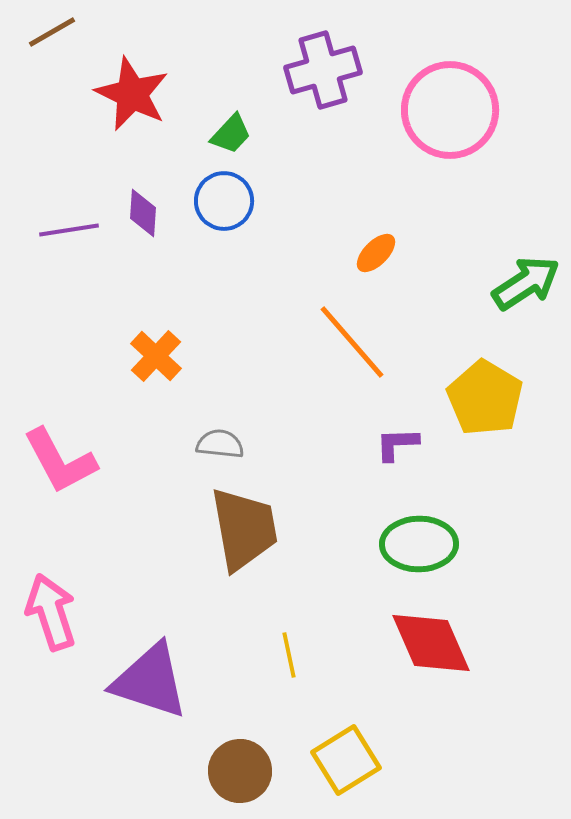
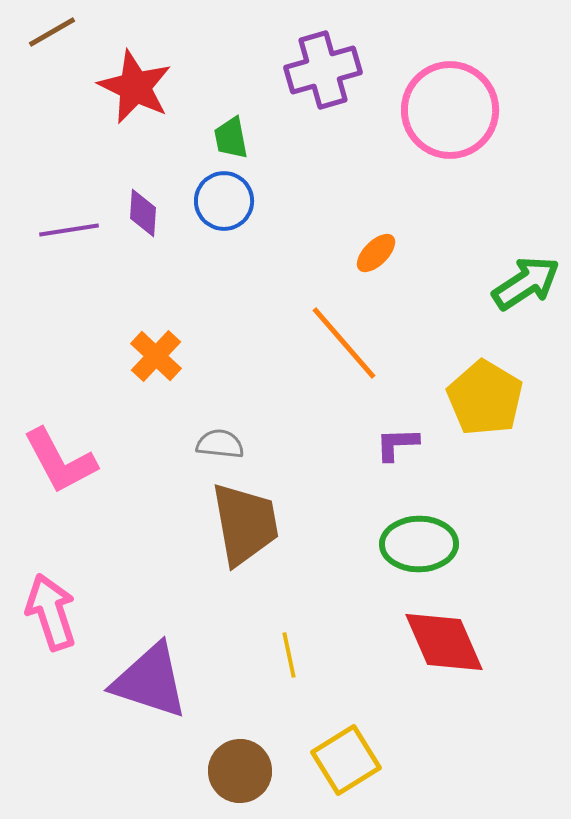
red star: moved 3 px right, 7 px up
green trapezoid: moved 4 px down; rotated 126 degrees clockwise
orange line: moved 8 px left, 1 px down
brown trapezoid: moved 1 px right, 5 px up
red diamond: moved 13 px right, 1 px up
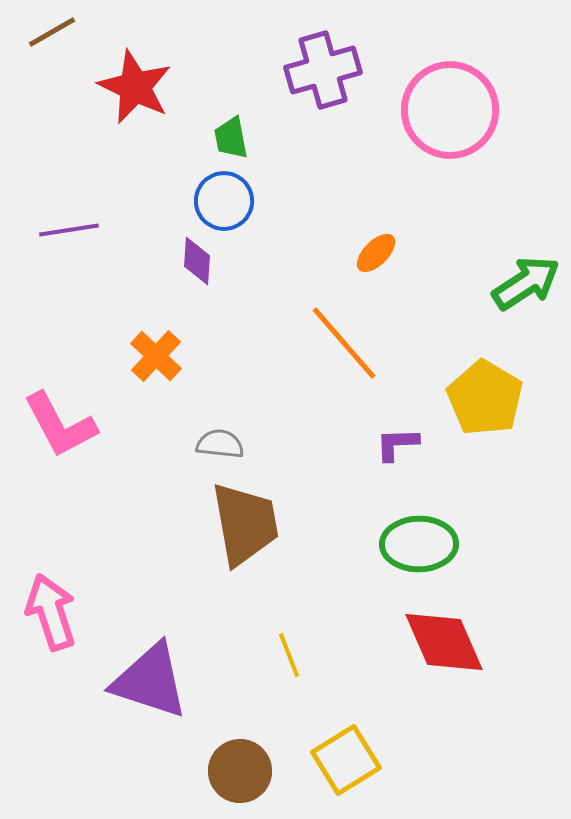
purple diamond: moved 54 px right, 48 px down
pink L-shape: moved 36 px up
yellow line: rotated 9 degrees counterclockwise
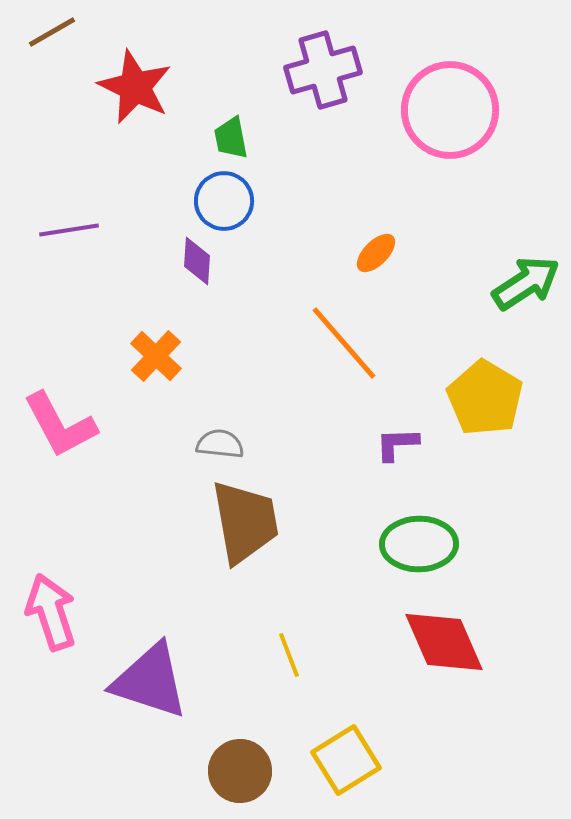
brown trapezoid: moved 2 px up
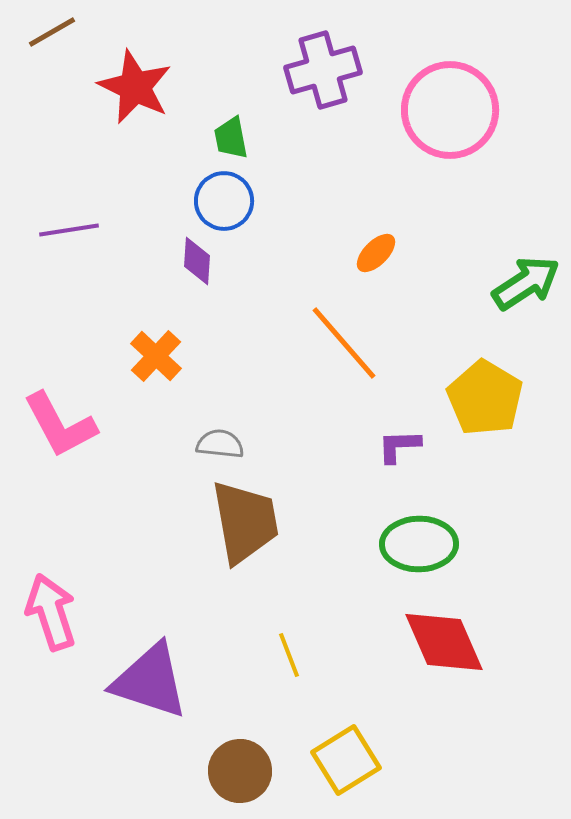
purple L-shape: moved 2 px right, 2 px down
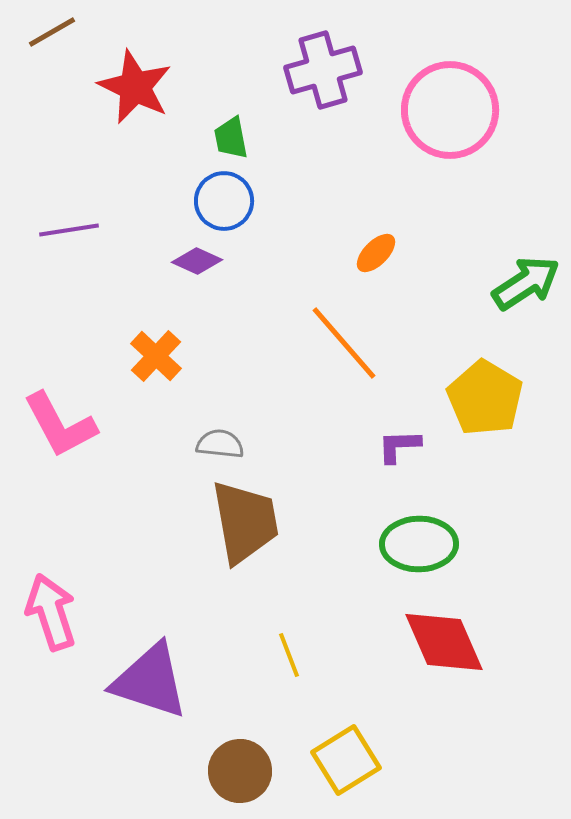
purple diamond: rotated 69 degrees counterclockwise
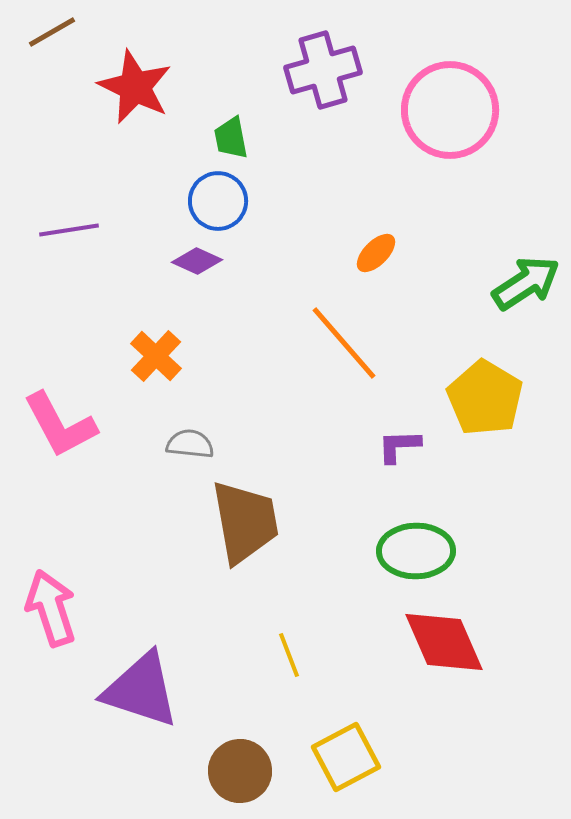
blue circle: moved 6 px left
gray semicircle: moved 30 px left
green ellipse: moved 3 px left, 7 px down
pink arrow: moved 4 px up
purple triangle: moved 9 px left, 9 px down
yellow square: moved 3 px up; rotated 4 degrees clockwise
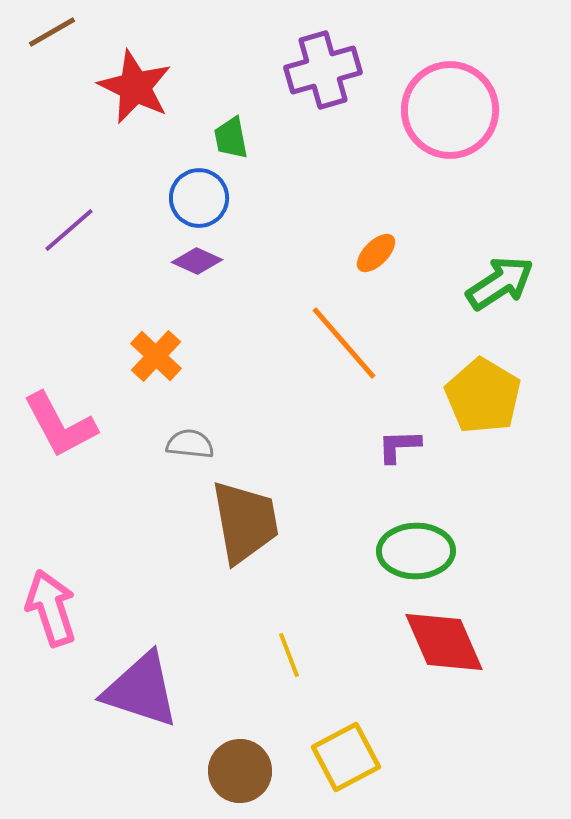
blue circle: moved 19 px left, 3 px up
purple line: rotated 32 degrees counterclockwise
green arrow: moved 26 px left
yellow pentagon: moved 2 px left, 2 px up
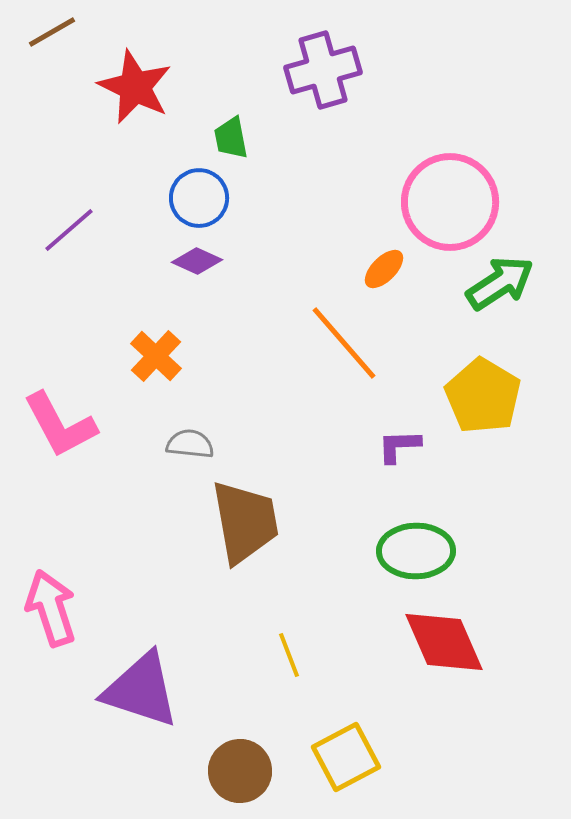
pink circle: moved 92 px down
orange ellipse: moved 8 px right, 16 px down
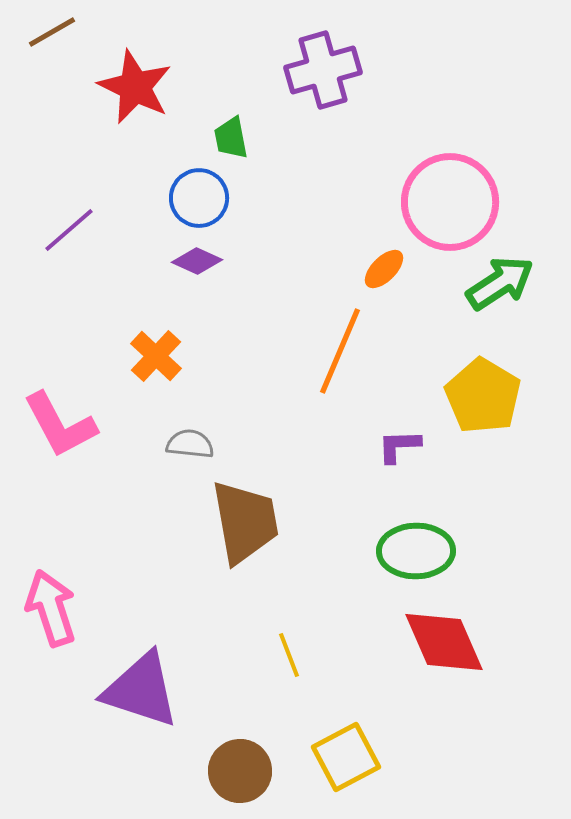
orange line: moved 4 px left, 8 px down; rotated 64 degrees clockwise
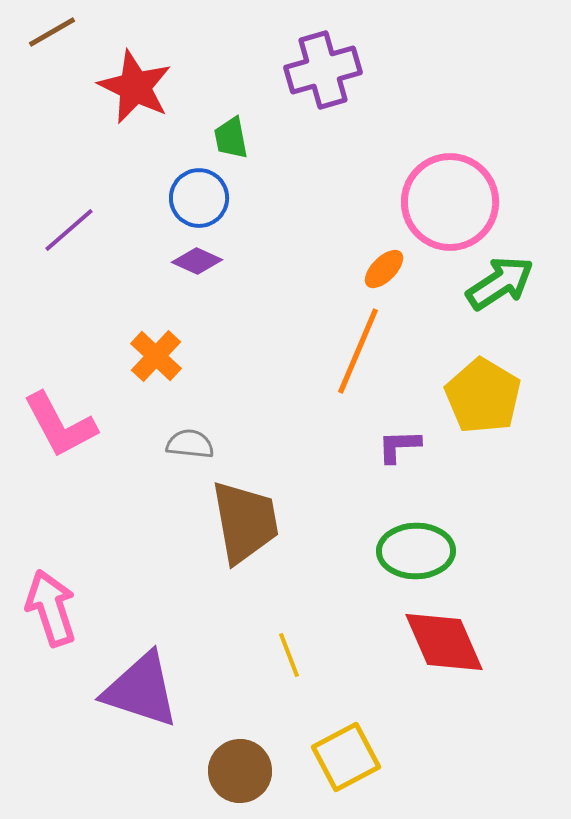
orange line: moved 18 px right
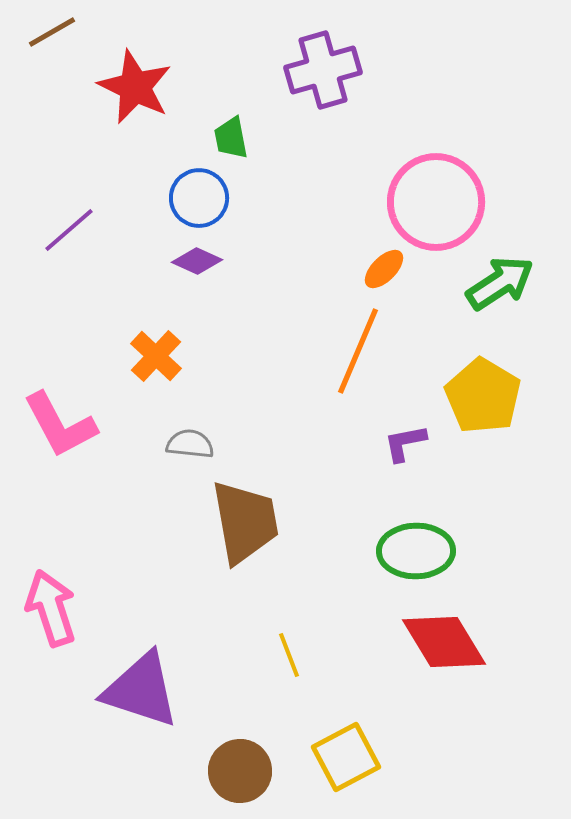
pink circle: moved 14 px left
purple L-shape: moved 6 px right, 3 px up; rotated 9 degrees counterclockwise
red diamond: rotated 8 degrees counterclockwise
